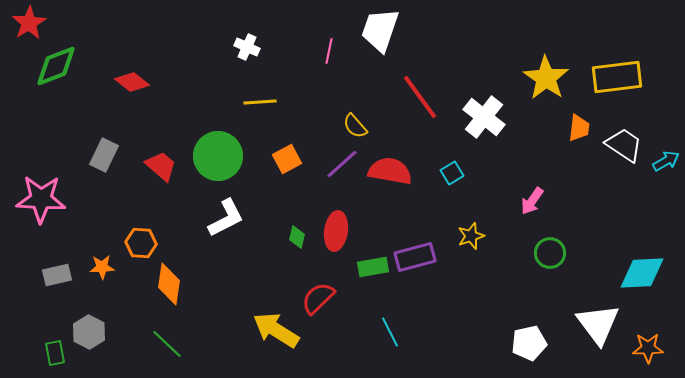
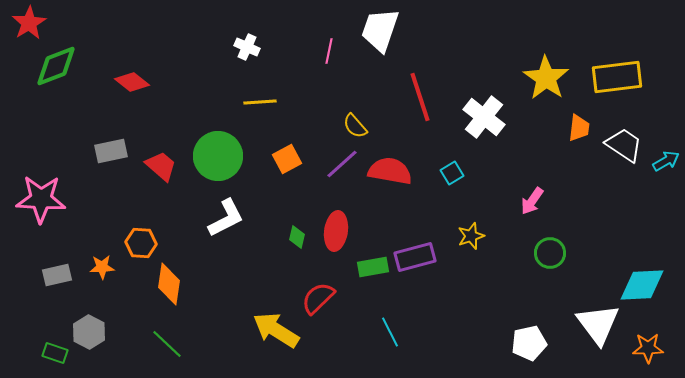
red line at (420, 97): rotated 18 degrees clockwise
gray rectangle at (104, 155): moved 7 px right, 4 px up; rotated 52 degrees clockwise
cyan diamond at (642, 273): moved 12 px down
green rectangle at (55, 353): rotated 60 degrees counterclockwise
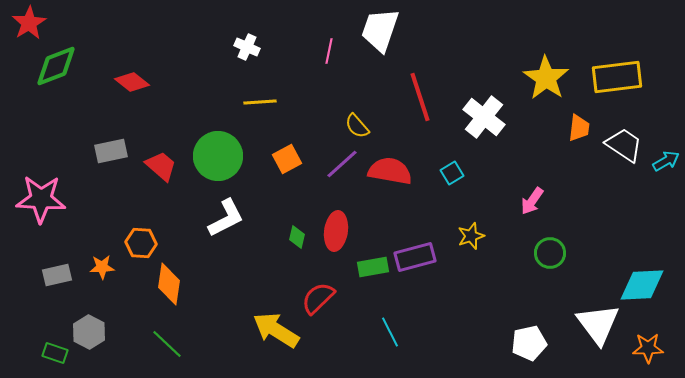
yellow semicircle at (355, 126): moved 2 px right
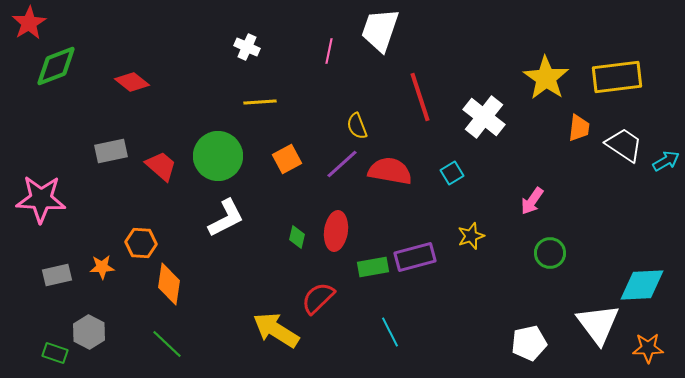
yellow semicircle at (357, 126): rotated 20 degrees clockwise
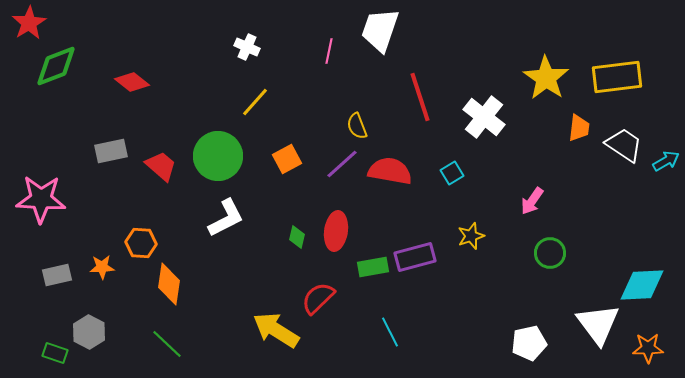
yellow line at (260, 102): moved 5 px left; rotated 44 degrees counterclockwise
